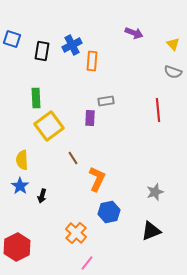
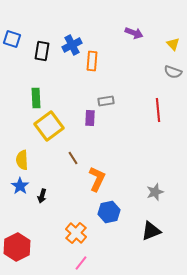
pink line: moved 6 px left
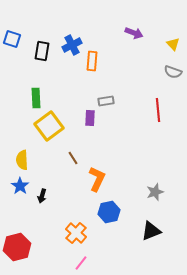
red hexagon: rotated 12 degrees clockwise
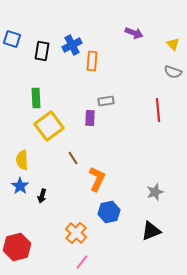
pink line: moved 1 px right, 1 px up
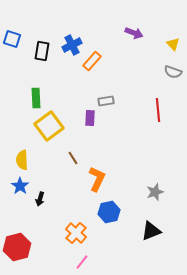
orange rectangle: rotated 36 degrees clockwise
black arrow: moved 2 px left, 3 px down
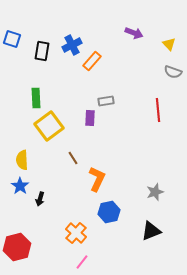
yellow triangle: moved 4 px left
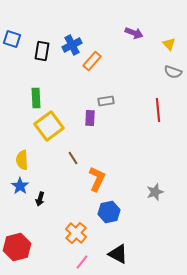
black triangle: moved 33 px left, 23 px down; rotated 50 degrees clockwise
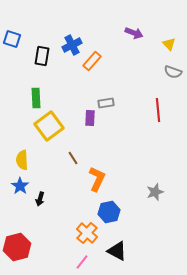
black rectangle: moved 5 px down
gray rectangle: moved 2 px down
orange cross: moved 11 px right
black triangle: moved 1 px left, 3 px up
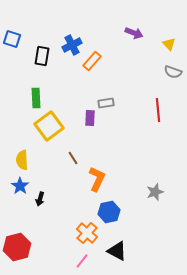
pink line: moved 1 px up
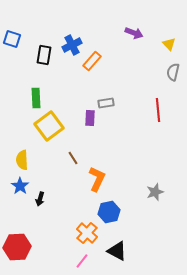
black rectangle: moved 2 px right, 1 px up
gray semicircle: rotated 84 degrees clockwise
red hexagon: rotated 12 degrees clockwise
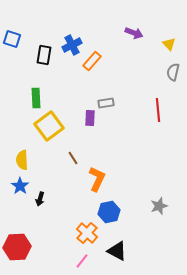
gray star: moved 4 px right, 14 px down
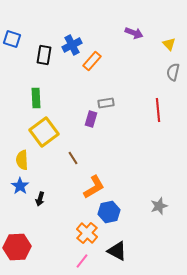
purple rectangle: moved 1 px right, 1 px down; rotated 14 degrees clockwise
yellow square: moved 5 px left, 6 px down
orange L-shape: moved 3 px left, 8 px down; rotated 35 degrees clockwise
